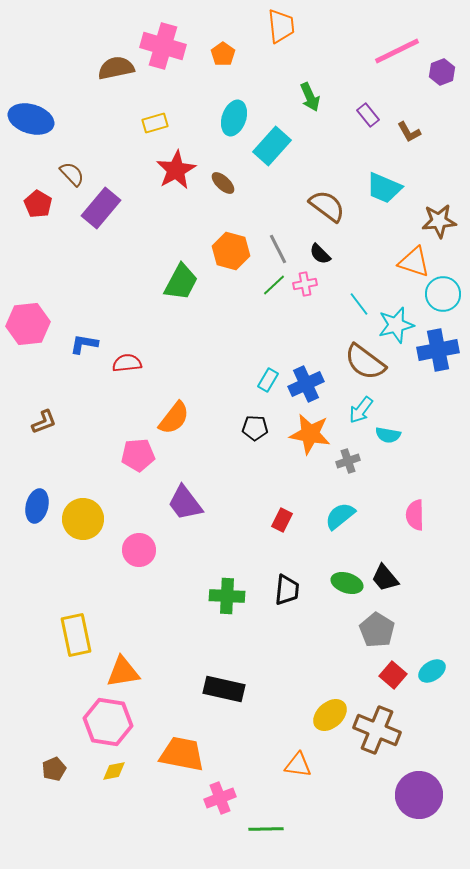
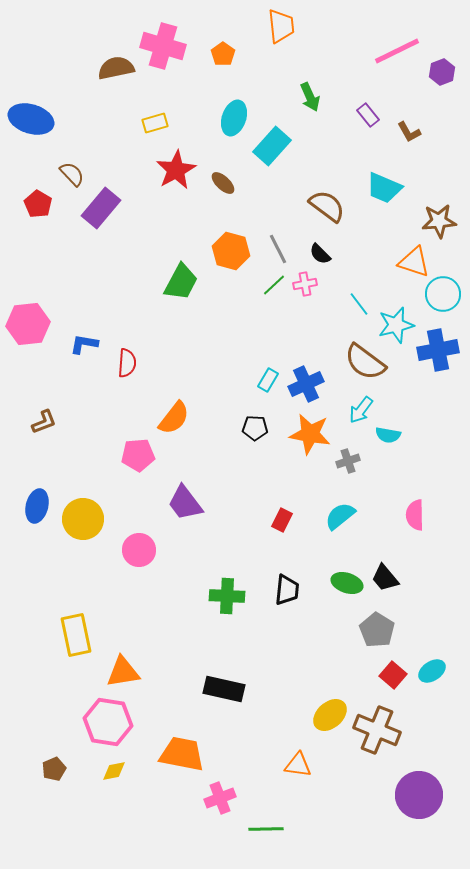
red semicircle at (127, 363): rotated 100 degrees clockwise
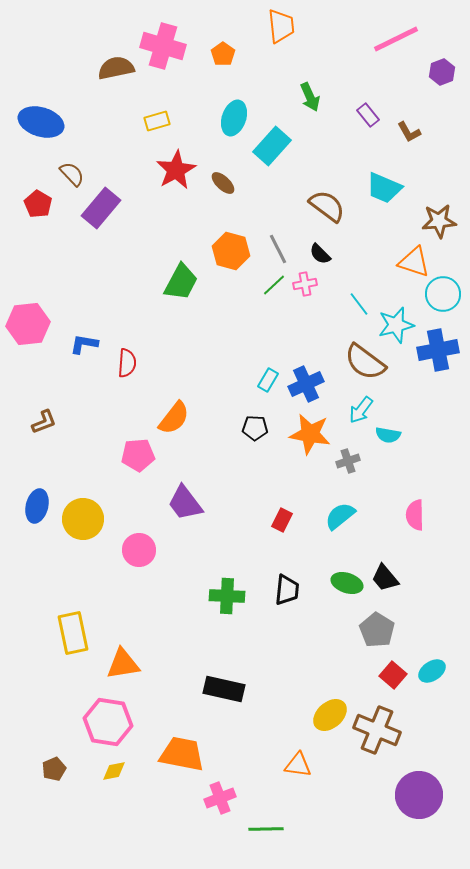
pink line at (397, 51): moved 1 px left, 12 px up
blue ellipse at (31, 119): moved 10 px right, 3 px down
yellow rectangle at (155, 123): moved 2 px right, 2 px up
yellow rectangle at (76, 635): moved 3 px left, 2 px up
orange triangle at (123, 672): moved 8 px up
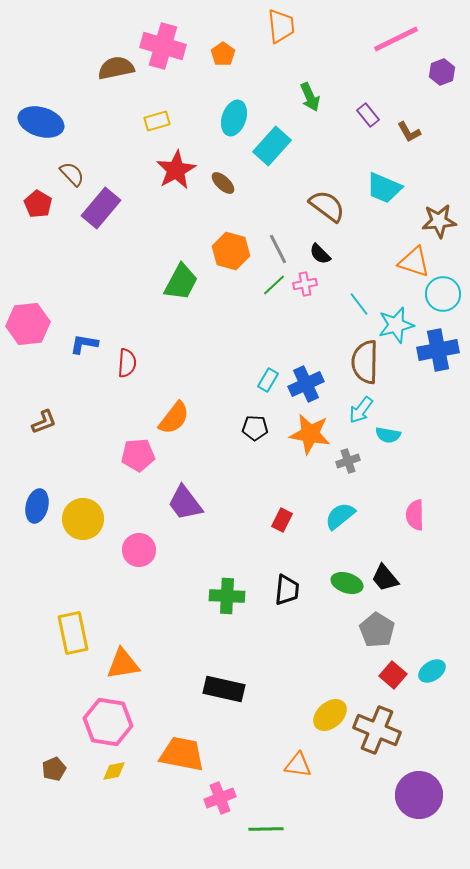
brown semicircle at (365, 362): rotated 54 degrees clockwise
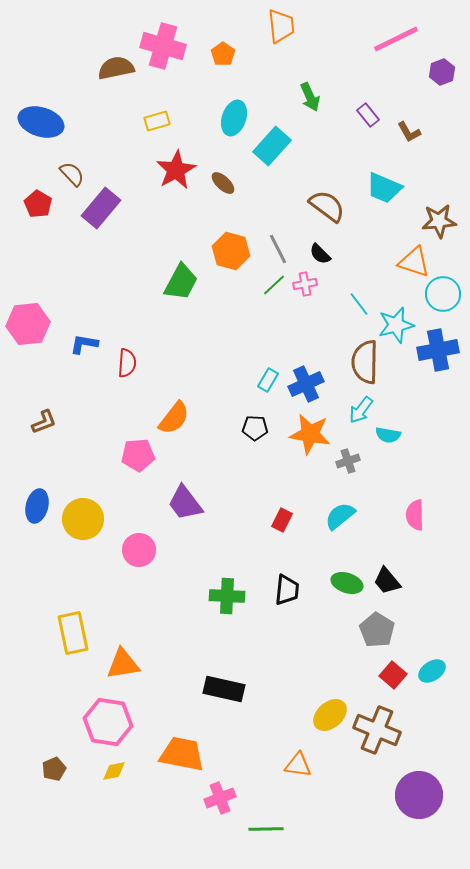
black trapezoid at (385, 578): moved 2 px right, 3 px down
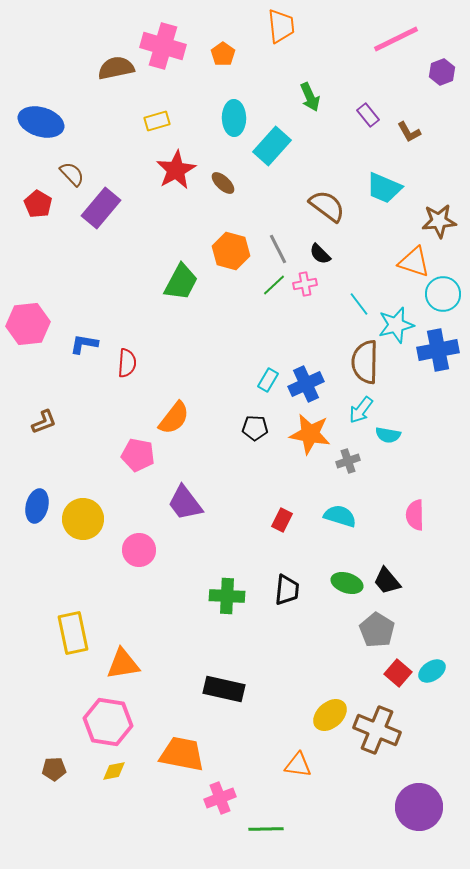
cyan ellipse at (234, 118): rotated 20 degrees counterclockwise
pink pentagon at (138, 455): rotated 16 degrees clockwise
cyan semicircle at (340, 516): rotated 56 degrees clockwise
red square at (393, 675): moved 5 px right, 2 px up
brown pentagon at (54, 769): rotated 20 degrees clockwise
purple circle at (419, 795): moved 12 px down
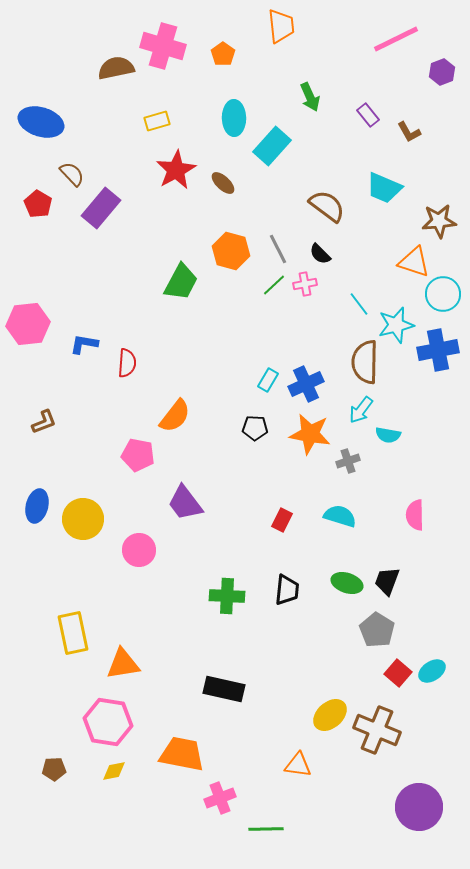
orange semicircle at (174, 418): moved 1 px right, 2 px up
black trapezoid at (387, 581): rotated 60 degrees clockwise
